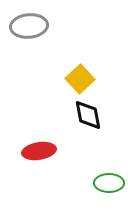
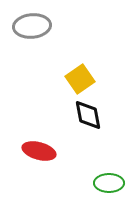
gray ellipse: moved 3 px right
yellow square: rotated 8 degrees clockwise
red ellipse: rotated 24 degrees clockwise
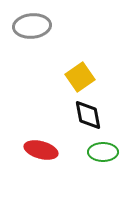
yellow square: moved 2 px up
red ellipse: moved 2 px right, 1 px up
green ellipse: moved 6 px left, 31 px up
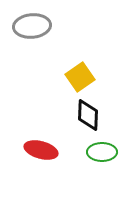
black diamond: rotated 12 degrees clockwise
green ellipse: moved 1 px left
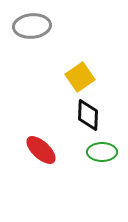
red ellipse: rotated 28 degrees clockwise
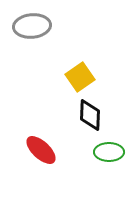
black diamond: moved 2 px right
green ellipse: moved 7 px right
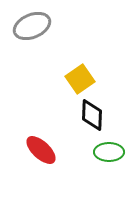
gray ellipse: rotated 18 degrees counterclockwise
yellow square: moved 2 px down
black diamond: moved 2 px right
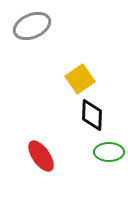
red ellipse: moved 6 px down; rotated 12 degrees clockwise
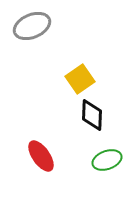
green ellipse: moved 2 px left, 8 px down; rotated 20 degrees counterclockwise
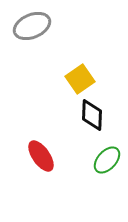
green ellipse: rotated 28 degrees counterclockwise
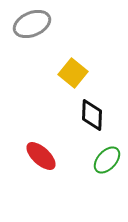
gray ellipse: moved 2 px up
yellow square: moved 7 px left, 6 px up; rotated 16 degrees counterclockwise
red ellipse: rotated 12 degrees counterclockwise
